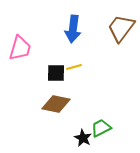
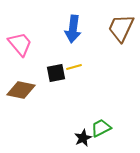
brown trapezoid: rotated 12 degrees counterclockwise
pink trapezoid: moved 4 px up; rotated 56 degrees counterclockwise
black square: rotated 12 degrees counterclockwise
brown diamond: moved 35 px left, 14 px up
black star: rotated 18 degrees clockwise
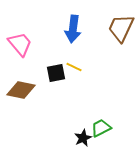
yellow line: rotated 42 degrees clockwise
